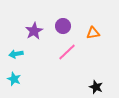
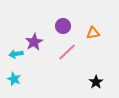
purple star: moved 11 px down
black star: moved 5 px up; rotated 16 degrees clockwise
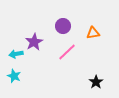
cyan star: moved 3 px up
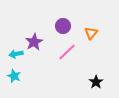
orange triangle: moved 2 px left; rotated 40 degrees counterclockwise
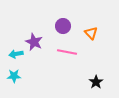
orange triangle: rotated 24 degrees counterclockwise
purple star: rotated 18 degrees counterclockwise
pink line: rotated 54 degrees clockwise
cyan star: rotated 24 degrees counterclockwise
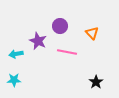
purple circle: moved 3 px left
orange triangle: moved 1 px right
purple star: moved 4 px right, 1 px up
cyan star: moved 4 px down
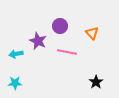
cyan star: moved 1 px right, 3 px down
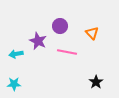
cyan star: moved 1 px left, 1 px down
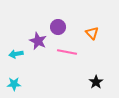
purple circle: moved 2 px left, 1 px down
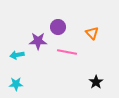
purple star: rotated 24 degrees counterclockwise
cyan arrow: moved 1 px right, 1 px down
cyan star: moved 2 px right
